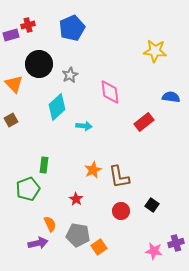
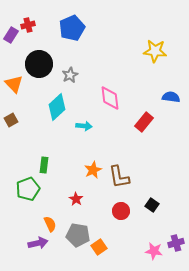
purple rectangle: rotated 42 degrees counterclockwise
pink diamond: moved 6 px down
red rectangle: rotated 12 degrees counterclockwise
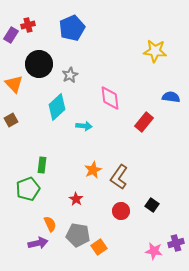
green rectangle: moved 2 px left
brown L-shape: rotated 45 degrees clockwise
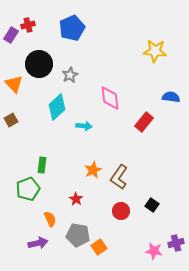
orange semicircle: moved 5 px up
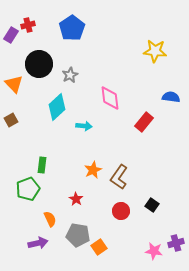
blue pentagon: rotated 10 degrees counterclockwise
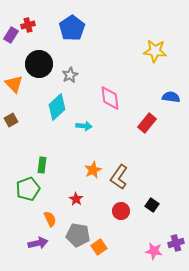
red rectangle: moved 3 px right, 1 px down
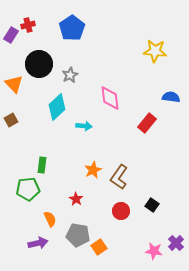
green pentagon: rotated 15 degrees clockwise
purple cross: rotated 28 degrees counterclockwise
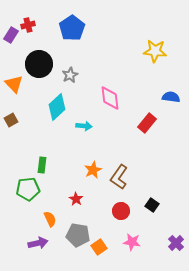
pink star: moved 22 px left, 9 px up
